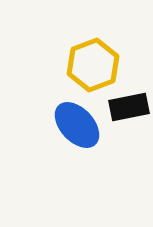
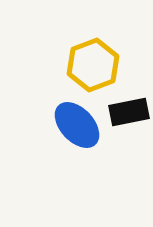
black rectangle: moved 5 px down
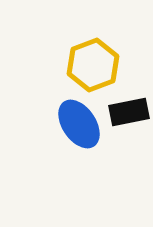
blue ellipse: moved 2 px right, 1 px up; rotated 9 degrees clockwise
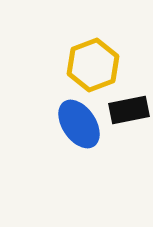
black rectangle: moved 2 px up
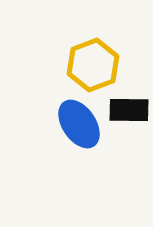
black rectangle: rotated 12 degrees clockwise
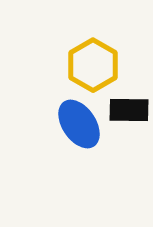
yellow hexagon: rotated 9 degrees counterclockwise
